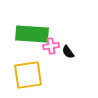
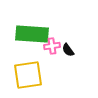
pink cross: moved 1 px right
black semicircle: moved 2 px up
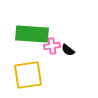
black semicircle: rotated 16 degrees counterclockwise
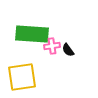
black semicircle: rotated 16 degrees clockwise
yellow square: moved 6 px left, 2 px down
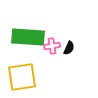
green rectangle: moved 4 px left, 3 px down
black semicircle: moved 1 px right, 2 px up; rotated 120 degrees counterclockwise
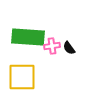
black semicircle: rotated 120 degrees clockwise
yellow square: rotated 8 degrees clockwise
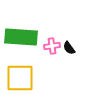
green rectangle: moved 7 px left
yellow square: moved 2 px left, 1 px down
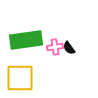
green rectangle: moved 5 px right, 3 px down; rotated 12 degrees counterclockwise
pink cross: moved 3 px right, 1 px down
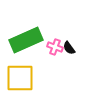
green rectangle: rotated 16 degrees counterclockwise
pink cross: rotated 28 degrees clockwise
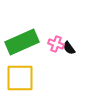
green rectangle: moved 4 px left, 2 px down
pink cross: moved 1 px right, 3 px up
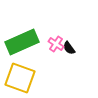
pink cross: rotated 14 degrees clockwise
yellow square: rotated 20 degrees clockwise
